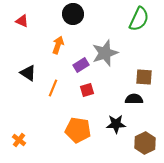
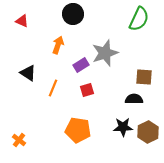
black star: moved 7 px right, 3 px down
brown hexagon: moved 3 px right, 11 px up
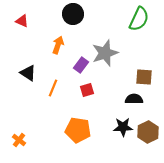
purple rectangle: rotated 21 degrees counterclockwise
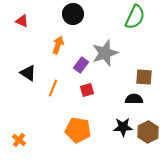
green semicircle: moved 4 px left, 2 px up
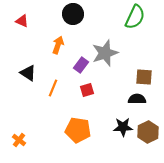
black semicircle: moved 3 px right
